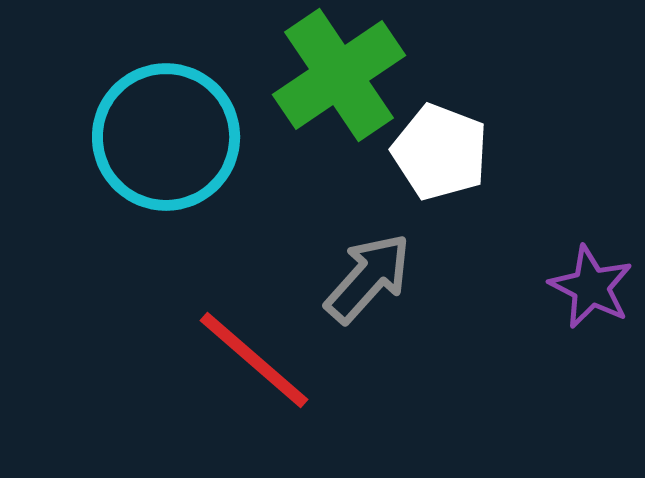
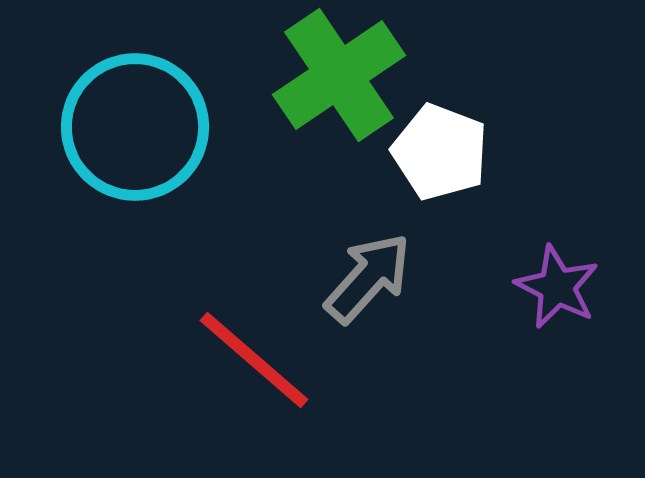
cyan circle: moved 31 px left, 10 px up
purple star: moved 34 px left
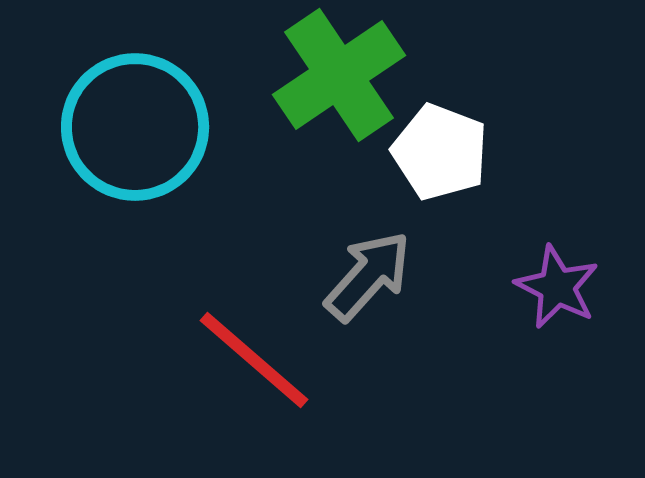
gray arrow: moved 2 px up
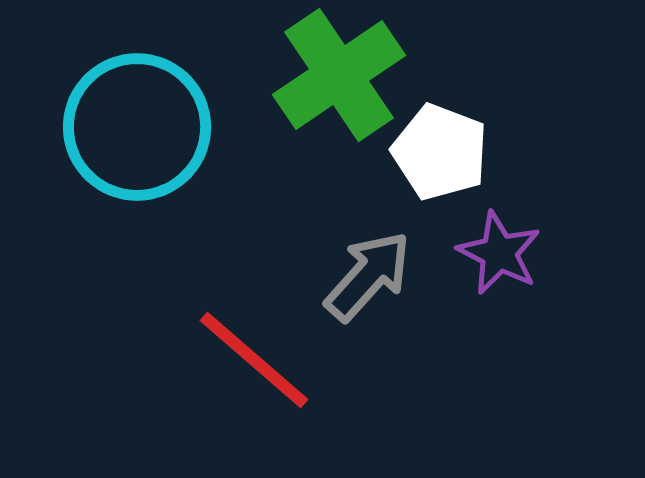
cyan circle: moved 2 px right
purple star: moved 58 px left, 34 px up
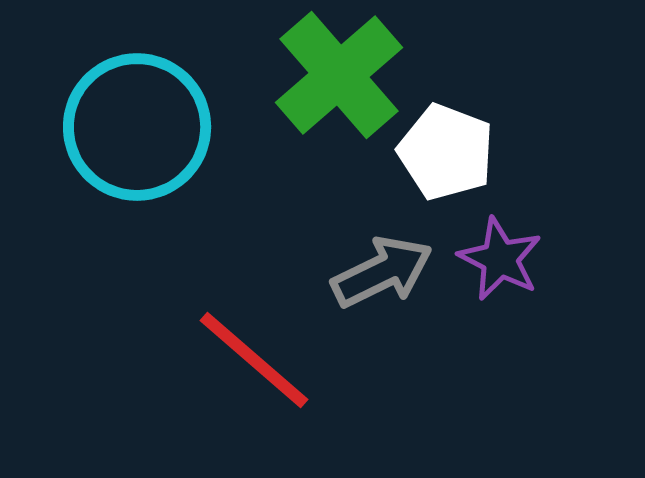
green cross: rotated 7 degrees counterclockwise
white pentagon: moved 6 px right
purple star: moved 1 px right, 6 px down
gray arrow: moved 14 px right, 4 px up; rotated 22 degrees clockwise
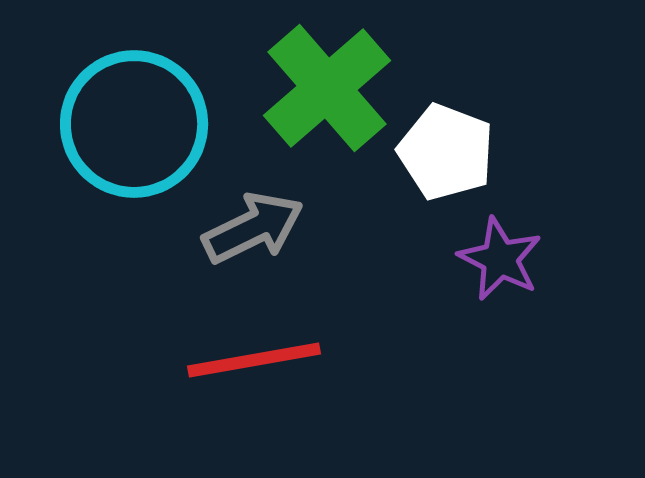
green cross: moved 12 px left, 13 px down
cyan circle: moved 3 px left, 3 px up
gray arrow: moved 129 px left, 44 px up
red line: rotated 51 degrees counterclockwise
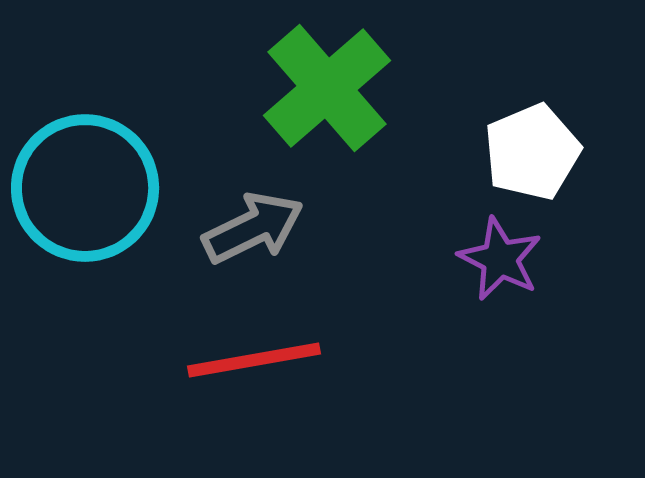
cyan circle: moved 49 px left, 64 px down
white pentagon: moved 86 px right; rotated 28 degrees clockwise
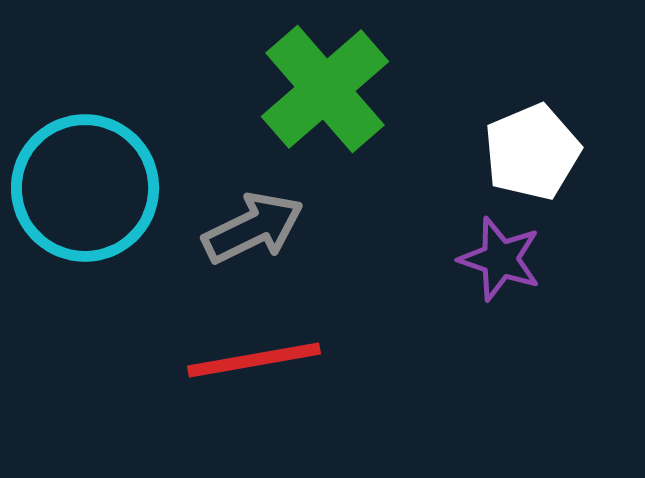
green cross: moved 2 px left, 1 px down
purple star: rotated 8 degrees counterclockwise
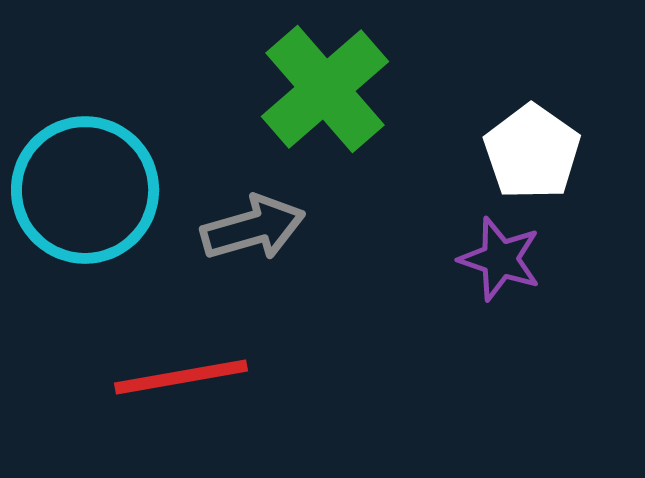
white pentagon: rotated 14 degrees counterclockwise
cyan circle: moved 2 px down
gray arrow: rotated 10 degrees clockwise
red line: moved 73 px left, 17 px down
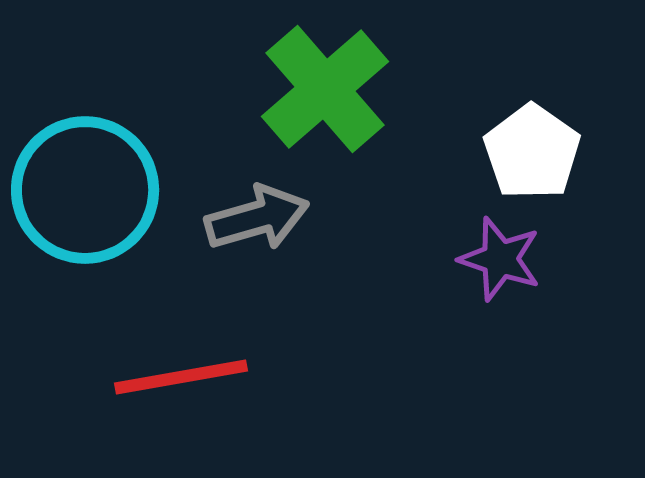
gray arrow: moved 4 px right, 10 px up
